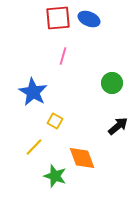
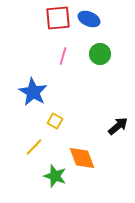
green circle: moved 12 px left, 29 px up
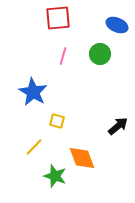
blue ellipse: moved 28 px right, 6 px down
yellow square: moved 2 px right; rotated 14 degrees counterclockwise
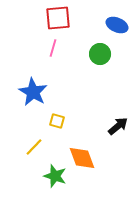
pink line: moved 10 px left, 8 px up
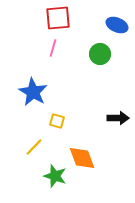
black arrow: moved 8 px up; rotated 40 degrees clockwise
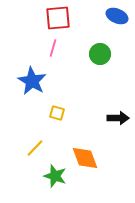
blue ellipse: moved 9 px up
blue star: moved 1 px left, 11 px up
yellow square: moved 8 px up
yellow line: moved 1 px right, 1 px down
orange diamond: moved 3 px right
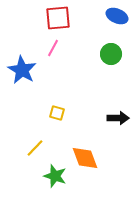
pink line: rotated 12 degrees clockwise
green circle: moved 11 px right
blue star: moved 10 px left, 11 px up
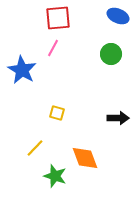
blue ellipse: moved 1 px right
